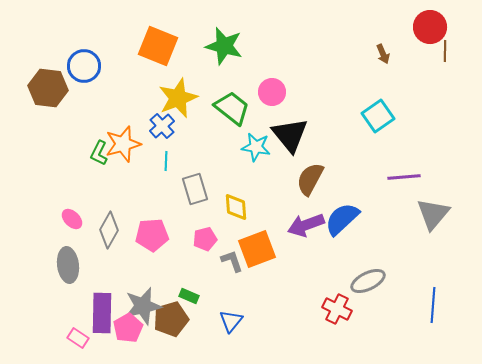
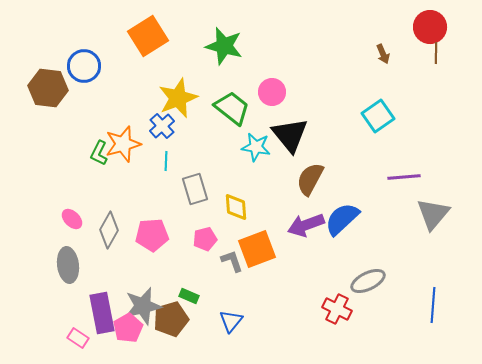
orange square at (158, 46): moved 10 px left, 10 px up; rotated 36 degrees clockwise
brown line at (445, 51): moved 9 px left, 2 px down
purple rectangle at (102, 313): rotated 12 degrees counterclockwise
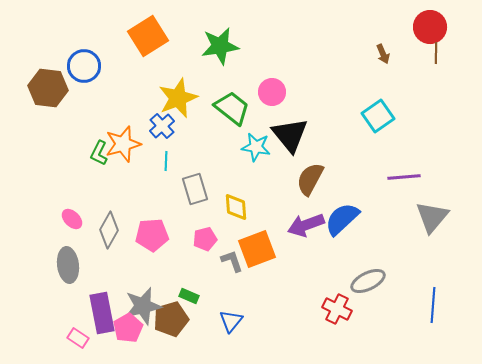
green star at (224, 46): moved 4 px left; rotated 24 degrees counterclockwise
gray triangle at (433, 214): moved 1 px left, 3 px down
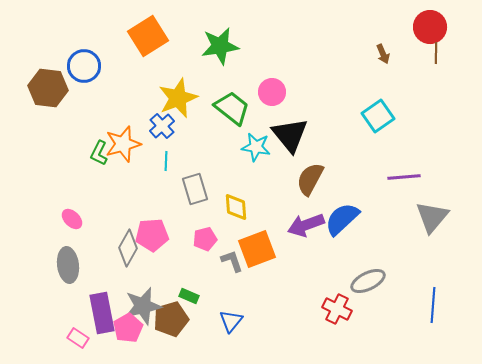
gray diamond at (109, 230): moved 19 px right, 18 px down
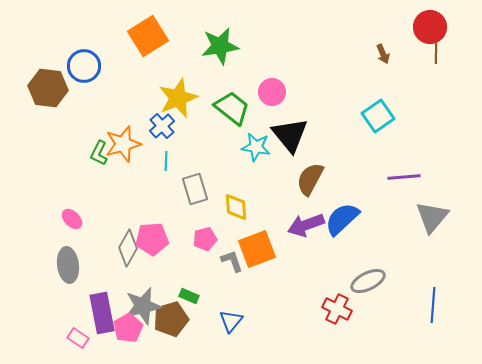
pink pentagon at (152, 235): moved 4 px down
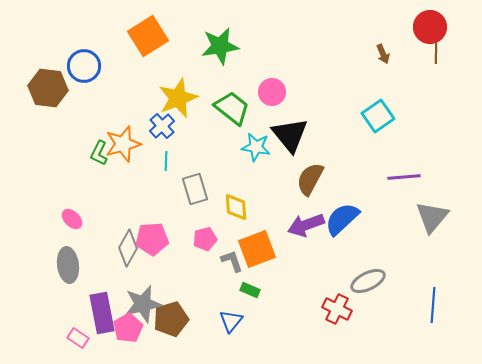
green rectangle at (189, 296): moved 61 px right, 6 px up
gray star at (143, 306): moved 2 px up
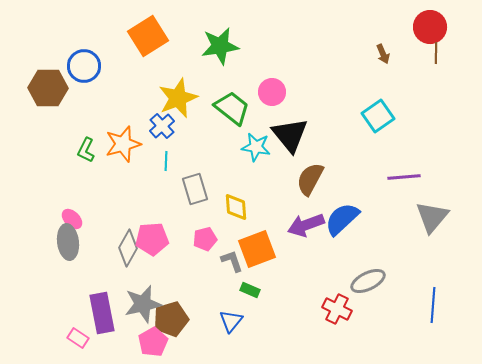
brown hexagon at (48, 88): rotated 6 degrees counterclockwise
green L-shape at (99, 153): moved 13 px left, 3 px up
gray ellipse at (68, 265): moved 23 px up
pink pentagon at (128, 328): moved 25 px right, 14 px down
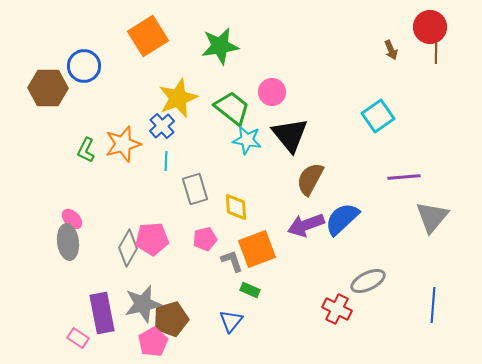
brown arrow at (383, 54): moved 8 px right, 4 px up
cyan star at (256, 147): moved 9 px left, 7 px up
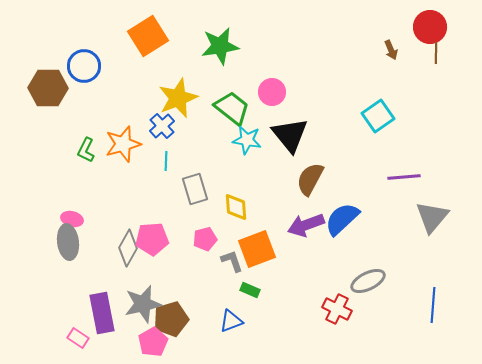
pink ellipse at (72, 219): rotated 30 degrees counterclockwise
blue triangle at (231, 321): rotated 30 degrees clockwise
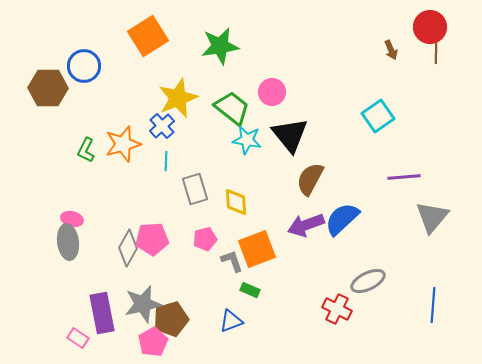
yellow diamond at (236, 207): moved 5 px up
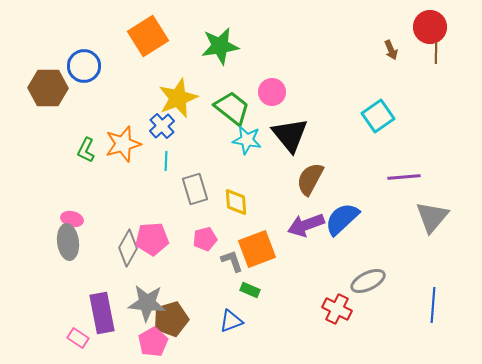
gray star at (143, 304): moved 4 px right, 1 px up; rotated 18 degrees clockwise
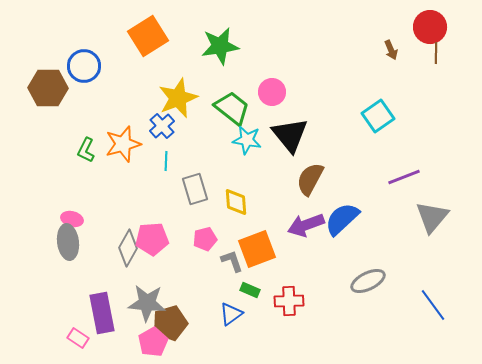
purple line at (404, 177): rotated 16 degrees counterclockwise
blue line at (433, 305): rotated 40 degrees counterclockwise
red cross at (337, 309): moved 48 px left, 8 px up; rotated 28 degrees counterclockwise
brown pentagon at (171, 319): moved 1 px left, 4 px down
blue triangle at (231, 321): moved 7 px up; rotated 15 degrees counterclockwise
